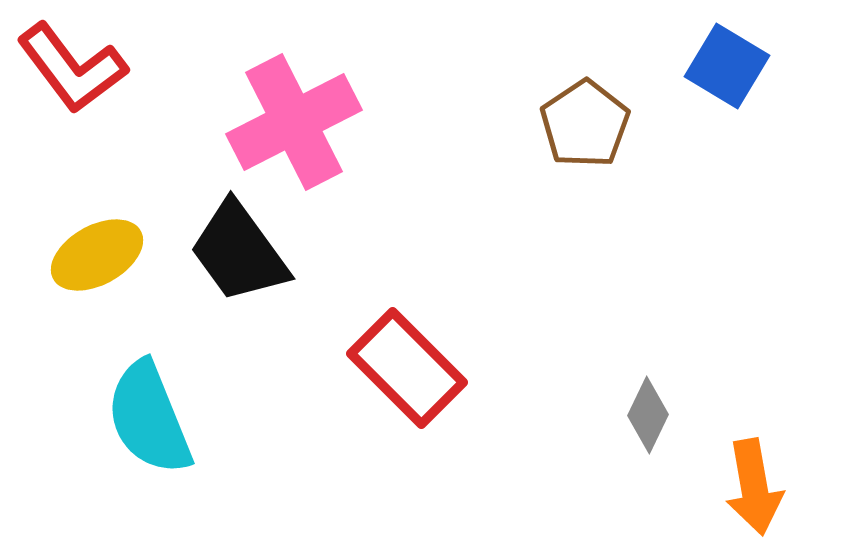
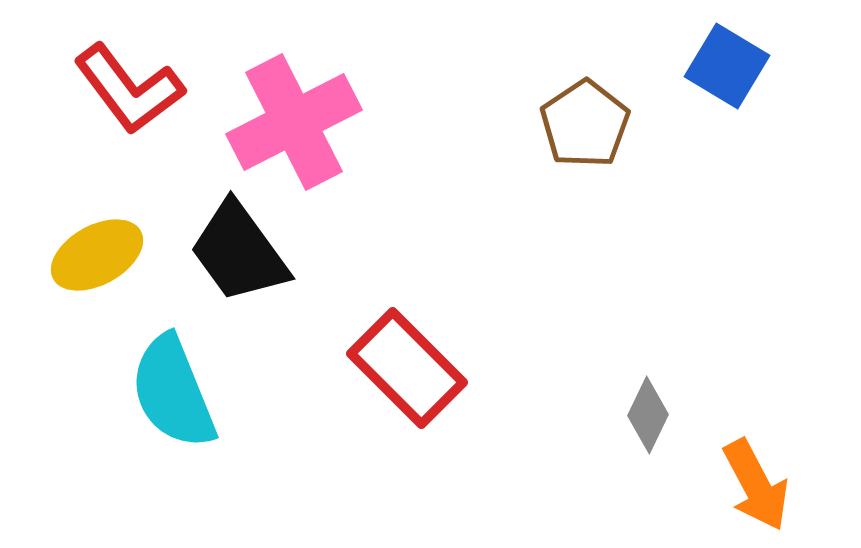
red L-shape: moved 57 px right, 21 px down
cyan semicircle: moved 24 px right, 26 px up
orange arrow: moved 2 px right, 2 px up; rotated 18 degrees counterclockwise
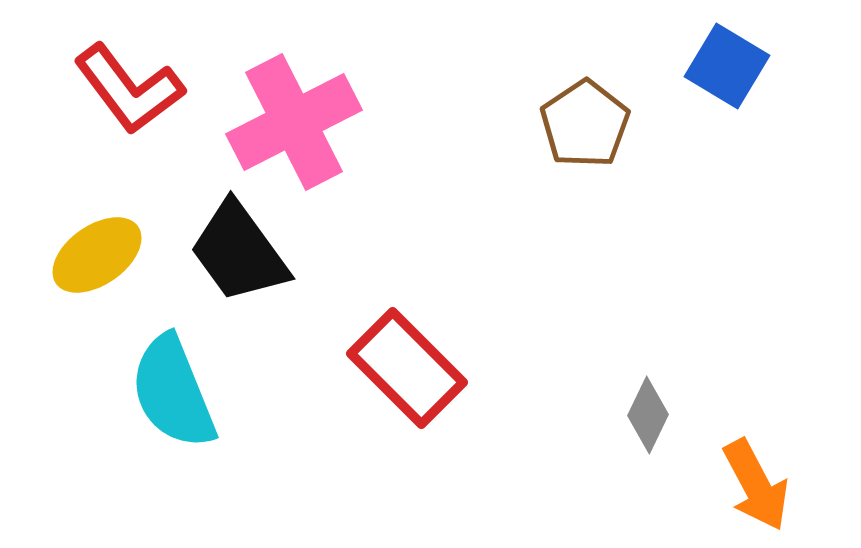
yellow ellipse: rotated 6 degrees counterclockwise
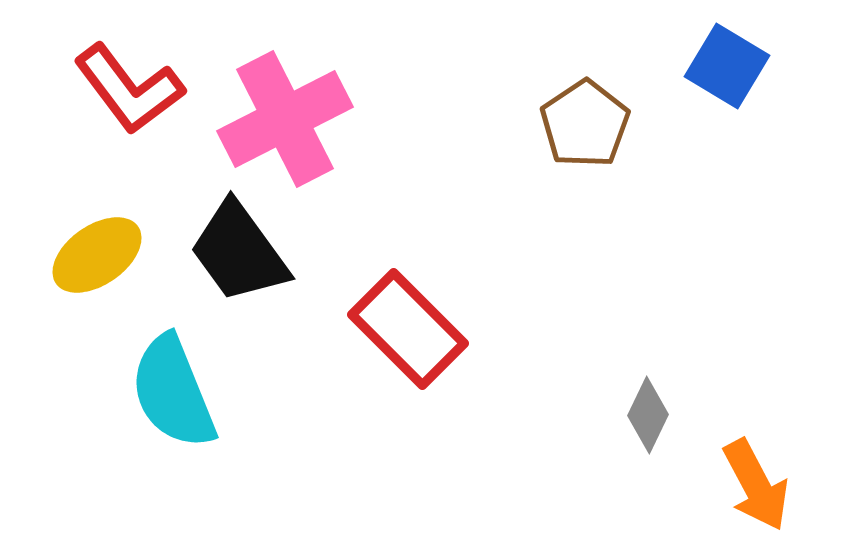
pink cross: moved 9 px left, 3 px up
red rectangle: moved 1 px right, 39 px up
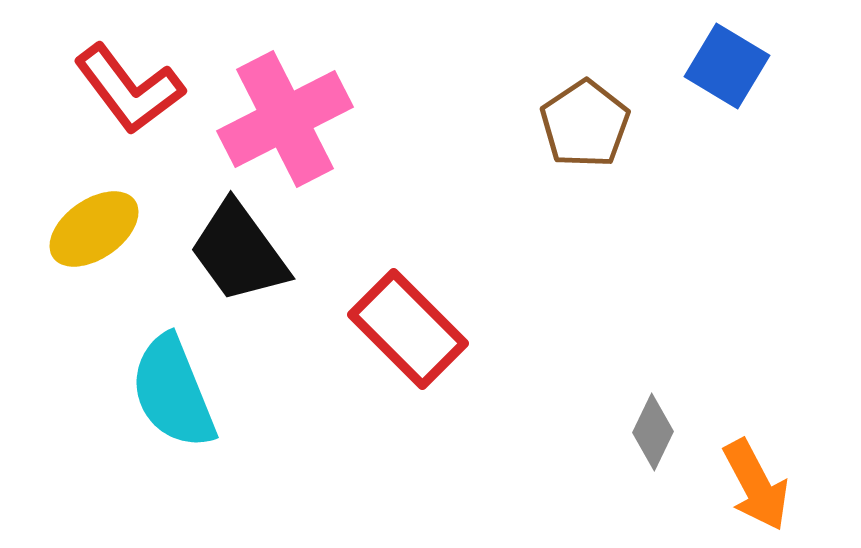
yellow ellipse: moved 3 px left, 26 px up
gray diamond: moved 5 px right, 17 px down
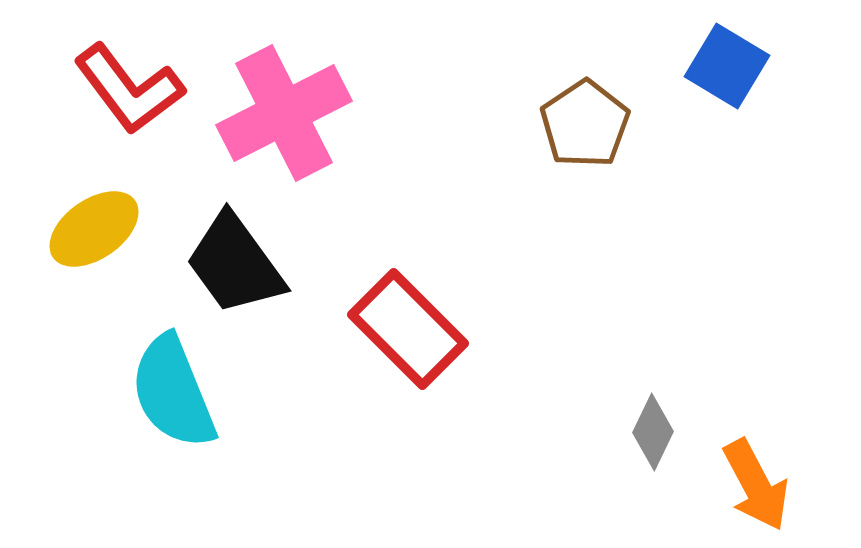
pink cross: moved 1 px left, 6 px up
black trapezoid: moved 4 px left, 12 px down
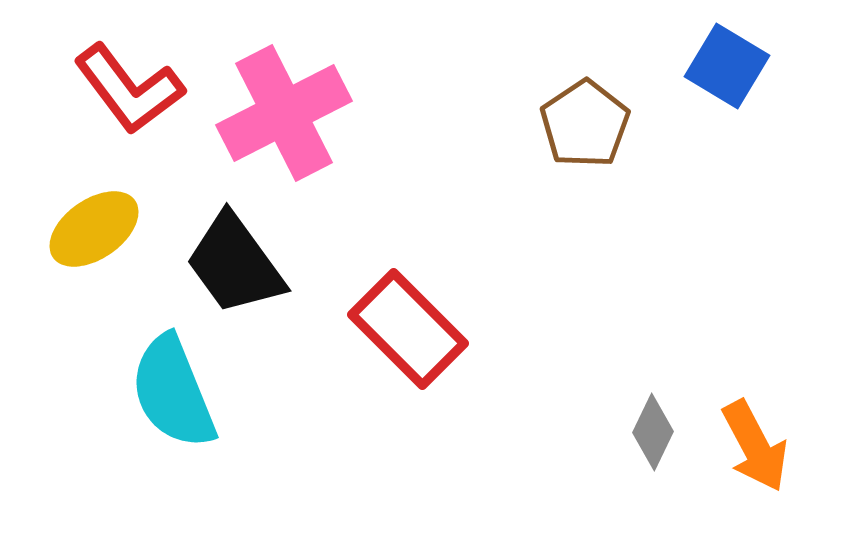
orange arrow: moved 1 px left, 39 px up
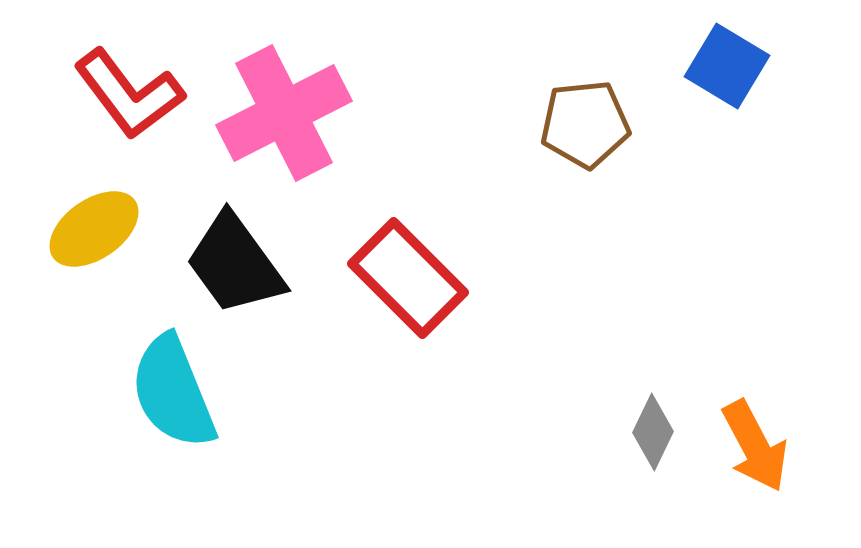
red L-shape: moved 5 px down
brown pentagon: rotated 28 degrees clockwise
red rectangle: moved 51 px up
